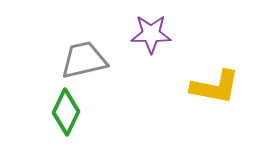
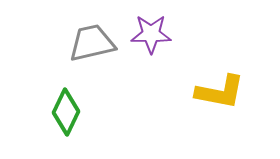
gray trapezoid: moved 8 px right, 17 px up
yellow L-shape: moved 5 px right, 5 px down
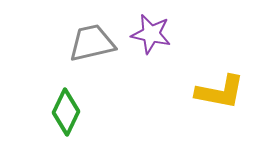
purple star: rotated 12 degrees clockwise
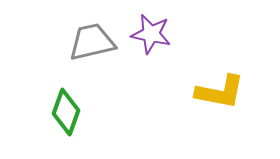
gray trapezoid: moved 1 px up
green diamond: rotated 6 degrees counterclockwise
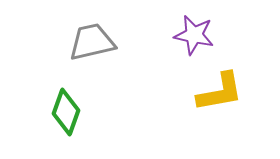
purple star: moved 43 px right, 1 px down
yellow L-shape: rotated 21 degrees counterclockwise
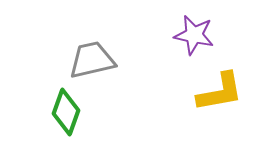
gray trapezoid: moved 18 px down
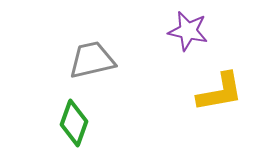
purple star: moved 6 px left, 4 px up
green diamond: moved 8 px right, 11 px down
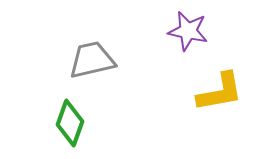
green diamond: moved 4 px left
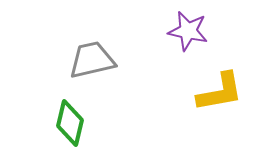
green diamond: rotated 6 degrees counterclockwise
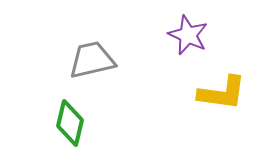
purple star: moved 4 px down; rotated 12 degrees clockwise
yellow L-shape: moved 2 px right, 1 px down; rotated 18 degrees clockwise
